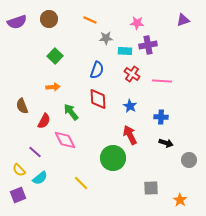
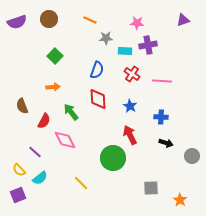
gray circle: moved 3 px right, 4 px up
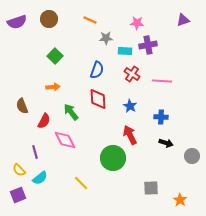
purple line: rotated 32 degrees clockwise
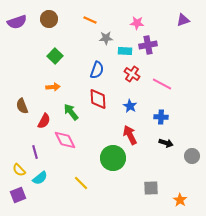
pink line: moved 3 px down; rotated 24 degrees clockwise
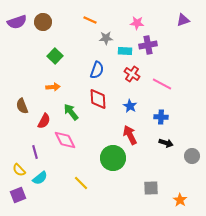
brown circle: moved 6 px left, 3 px down
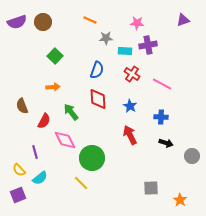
green circle: moved 21 px left
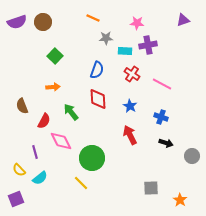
orange line: moved 3 px right, 2 px up
blue cross: rotated 16 degrees clockwise
pink diamond: moved 4 px left, 1 px down
purple square: moved 2 px left, 4 px down
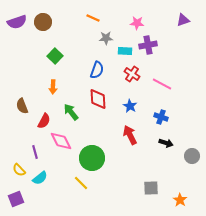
orange arrow: rotated 96 degrees clockwise
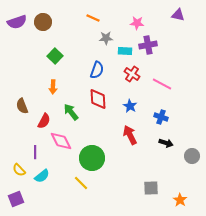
purple triangle: moved 5 px left, 5 px up; rotated 32 degrees clockwise
purple line: rotated 16 degrees clockwise
cyan semicircle: moved 2 px right, 2 px up
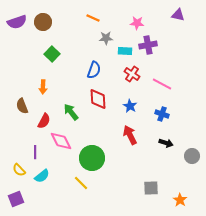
green square: moved 3 px left, 2 px up
blue semicircle: moved 3 px left
orange arrow: moved 10 px left
blue cross: moved 1 px right, 3 px up
